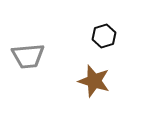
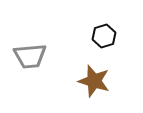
gray trapezoid: moved 2 px right
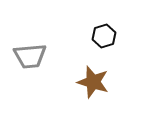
brown star: moved 1 px left, 1 px down
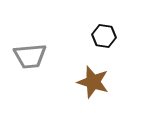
black hexagon: rotated 25 degrees clockwise
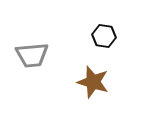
gray trapezoid: moved 2 px right, 1 px up
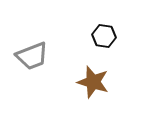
gray trapezoid: moved 1 px down; rotated 16 degrees counterclockwise
